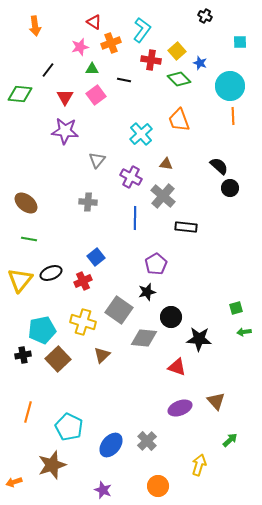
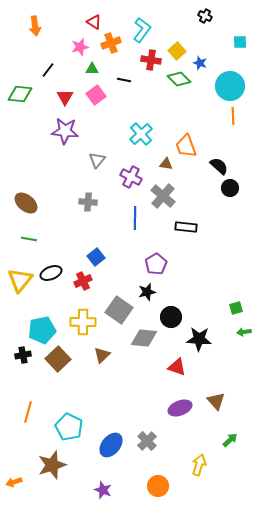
orange trapezoid at (179, 120): moved 7 px right, 26 px down
yellow cross at (83, 322): rotated 15 degrees counterclockwise
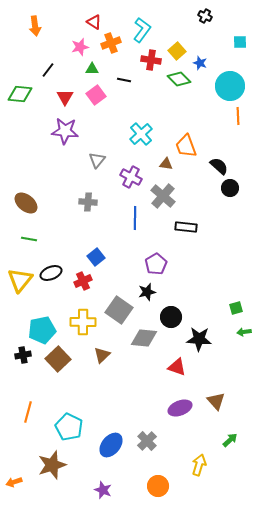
orange line at (233, 116): moved 5 px right
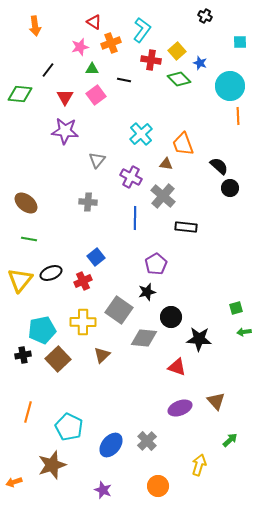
orange trapezoid at (186, 146): moved 3 px left, 2 px up
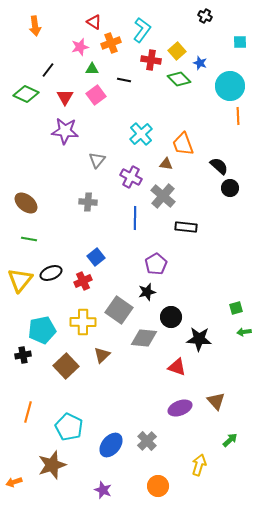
green diamond at (20, 94): moved 6 px right; rotated 20 degrees clockwise
brown square at (58, 359): moved 8 px right, 7 px down
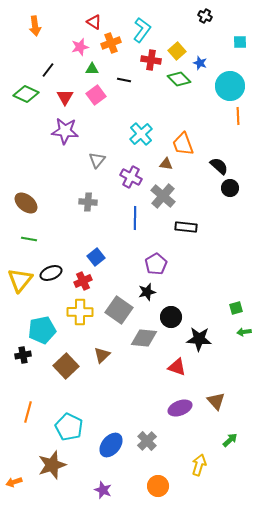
yellow cross at (83, 322): moved 3 px left, 10 px up
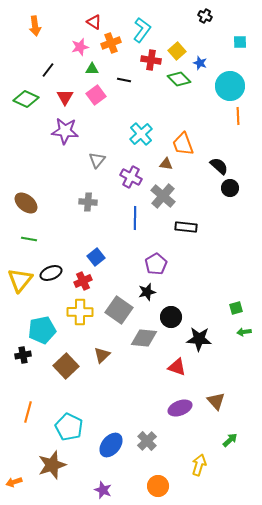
green diamond at (26, 94): moved 5 px down
